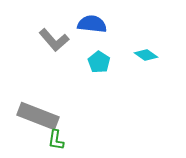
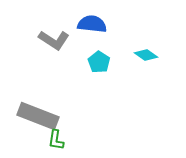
gray L-shape: rotated 16 degrees counterclockwise
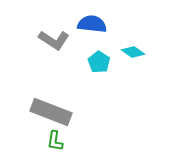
cyan diamond: moved 13 px left, 3 px up
gray rectangle: moved 13 px right, 4 px up
green L-shape: moved 1 px left, 1 px down
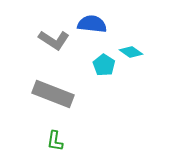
cyan diamond: moved 2 px left
cyan pentagon: moved 5 px right, 3 px down
gray rectangle: moved 2 px right, 18 px up
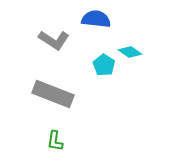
blue semicircle: moved 4 px right, 5 px up
cyan diamond: moved 1 px left
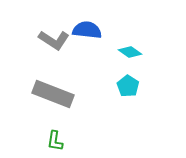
blue semicircle: moved 9 px left, 11 px down
cyan pentagon: moved 24 px right, 21 px down
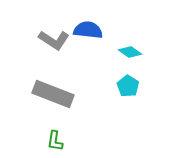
blue semicircle: moved 1 px right
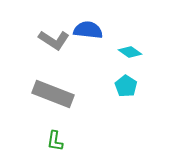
cyan pentagon: moved 2 px left
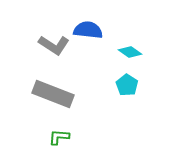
gray L-shape: moved 5 px down
cyan pentagon: moved 1 px right, 1 px up
green L-shape: moved 4 px right, 4 px up; rotated 85 degrees clockwise
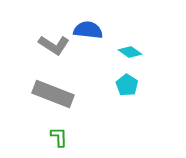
green L-shape: rotated 85 degrees clockwise
